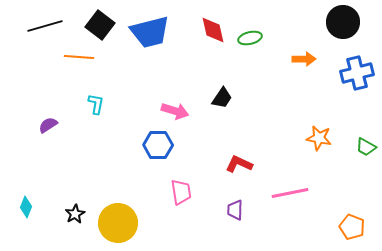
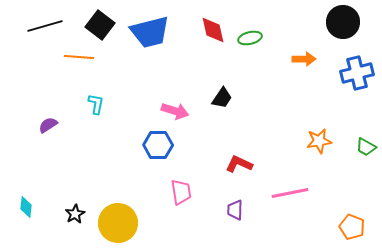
orange star: moved 3 px down; rotated 20 degrees counterclockwise
cyan diamond: rotated 15 degrees counterclockwise
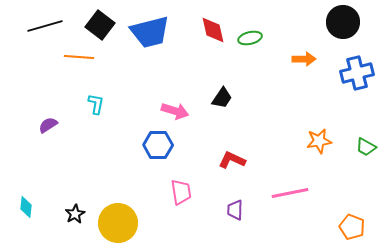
red L-shape: moved 7 px left, 4 px up
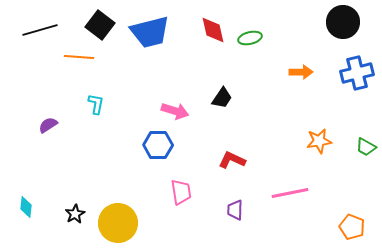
black line: moved 5 px left, 4 px down
orange arrow: moved 3 px left, 13 px down
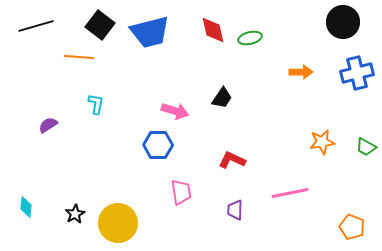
black line: moved 4 px left, 4 px up
orange star: moved 3 px right, 1 px down
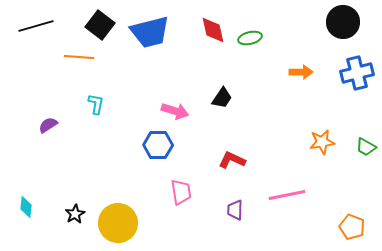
pink line: moved 3 px left, 2 px down
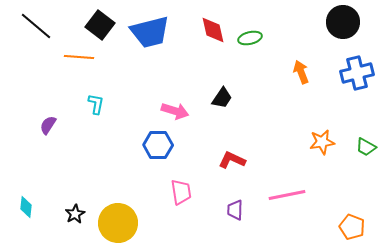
black line: rotated 56 degrees clockwise
orange arrow: rotated 110 degrees counterclockwise
purple semicircle: rotated 24 degrees counterclockwise
